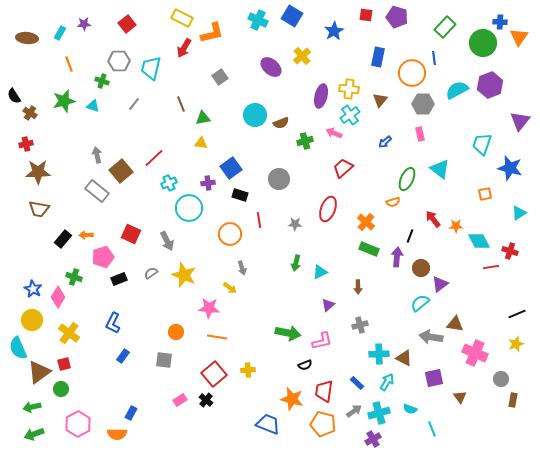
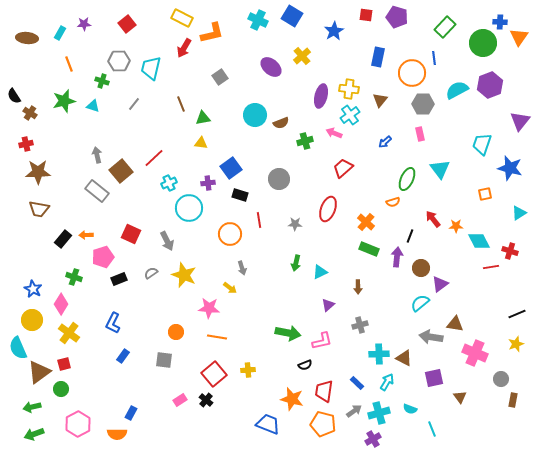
cyan triangle at (440, 169): rotated 15 degrees clockwise
pink diamond at (58, 297): moved 3 px right, 7 px down
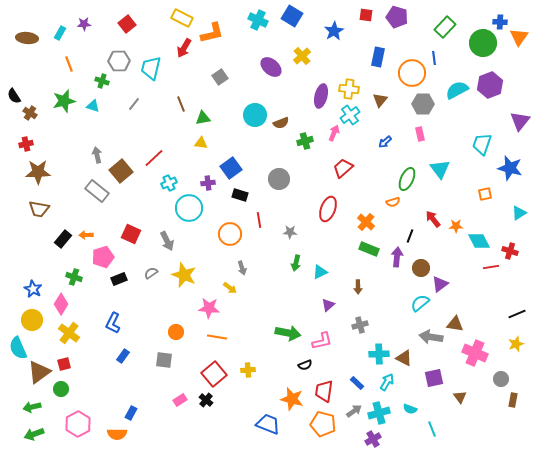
pink arrow at (334, 133): rotated 91 degrees clockwise
gray star at (295, 224): moved 5 px left, 8 px down
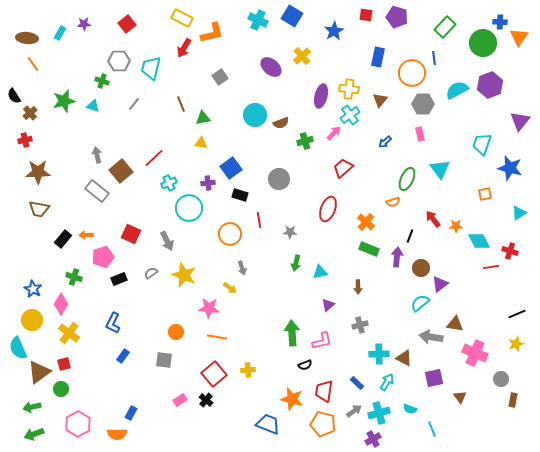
orange line at (69, 64): moved 36 px left; rotated 14 degrees counterclockwise
brown cross at (30, 113): rotated 16 degrees clockwise
pink arrow at (334, 133): rotated 21 degrees clockwise
red cross at (26, 144): moved 1 px left, 4 px up
cyan triangle at (320, 272): rotated 14 degrees clockwise
green arrow at (288, 333): moved 4 px right; rotated 105 degrees counterclockwise
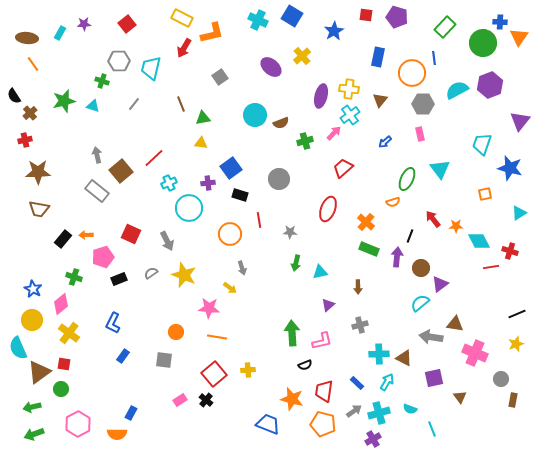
pink diamond at (61, 304): rotated 20 degrees clockwise
red square at (64, 364): rotated 24 degrees clockwise
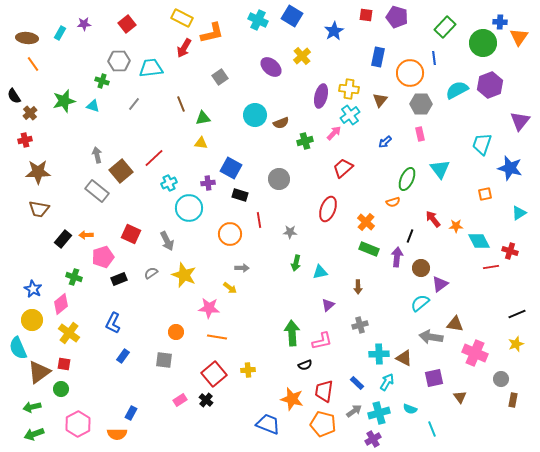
cyan trapezoid at (151, 68): rotated 70 degrees clockwise
orange circle at (412, 73): moved 2 px left
gray hexagon at (423, 104): moved 2 px left
blue square at (231, 168): rotated 25 degrees counterclockwise
gray arrow at (242, 268): rotated 72 degrees counterclockwise
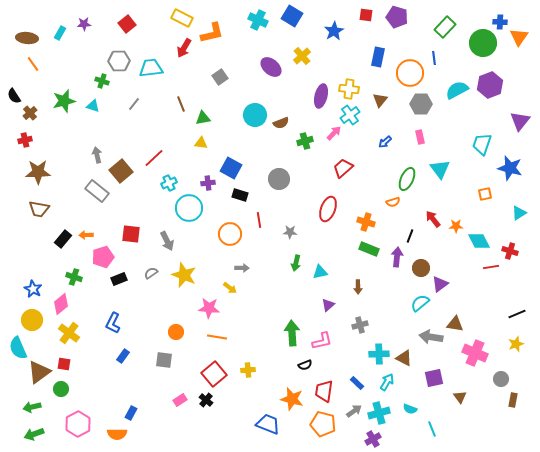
pink rectangle at (420, 134): moved 3 px down
orange cross at (366, 222): rotated 24 degrees counterclockwise
red square at (131, 234): rotated 18 degrees counterclockwise
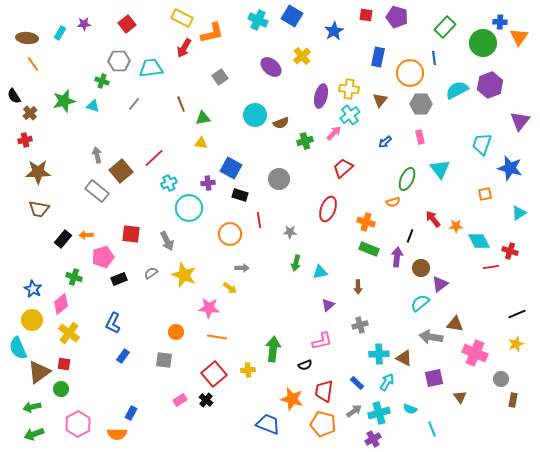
green arrow at (292, 333): moved 19 px left, 16 px down; rotated 10 degrees clockwise
